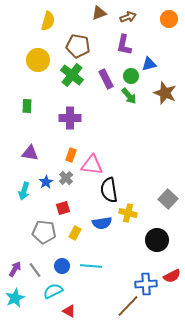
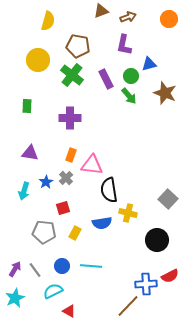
brown triangle: moved 2 px right, 2 px up
red semicircle: moved 2 px left
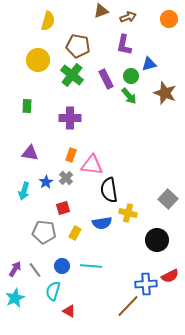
cyan semicircle: rotated 48 degrees counterclockwise
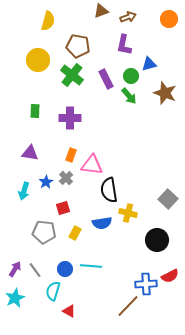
green rectangle: moved 8 px right, 5 px down
blue circle: moved 3 px right, 3 px down
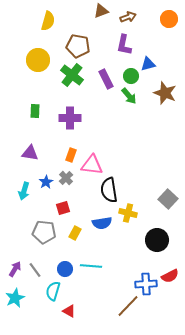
blue triangle: moved 1 px left
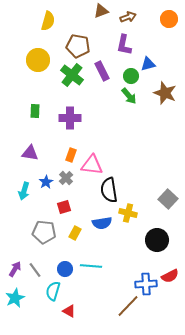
purple rectangle: moved 4 px left, 8 px up
red square: moved 1 px right, 1 px up
